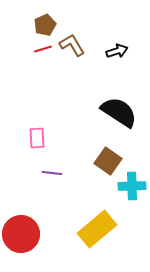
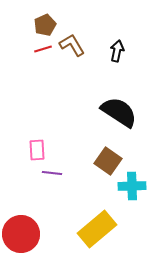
black arrow: rotated 60 degrees counterclockwise
pink rectangle: moved 12 px down
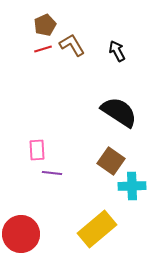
black arrow: rotated 40 degrees counterclockwise
brown square: moved 3 px right
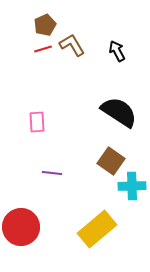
pink rectangle: moved 28 px up
red circle: moved 7 px up
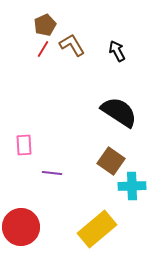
red line: rotated 42 degrees counterclockwise
pink rectangle: moved 13 px left, 23 px down
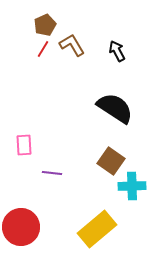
black semicircle: moved 4 px left, 4 px up
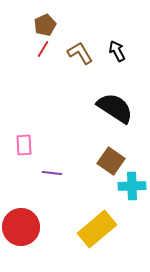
brown L-shape: moved 8 px right, 8 px down
